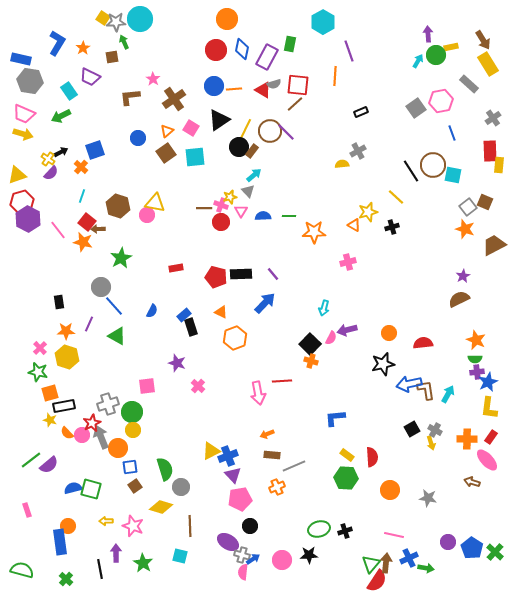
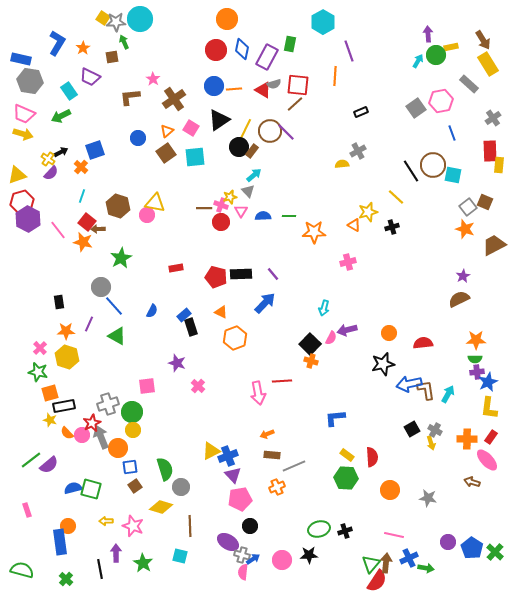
orange star at (476, 340): rotated 24 degrees counterclockwise
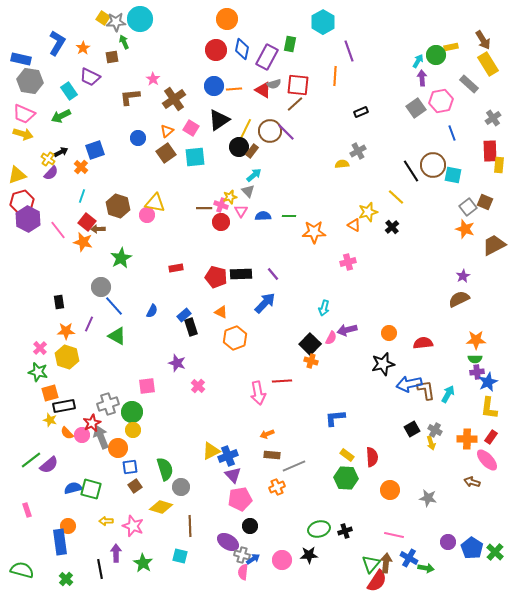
purple arrow at (428, 34): moved 6 px left, 44 px down
black cross at (392, 227): rotated 24 degrees counterclockwise
blue cross at (409, 558): rotated 36 degrees counterclockwise
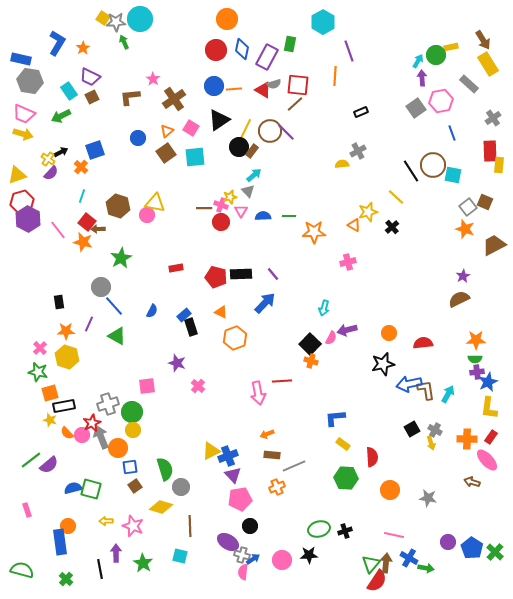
brown square at (112, 57): moved 20 px left, 40 px down; rotated 16 degrees counterclockwise
yellow rectangle at (347, 455): moved 4 px left, 11 px up
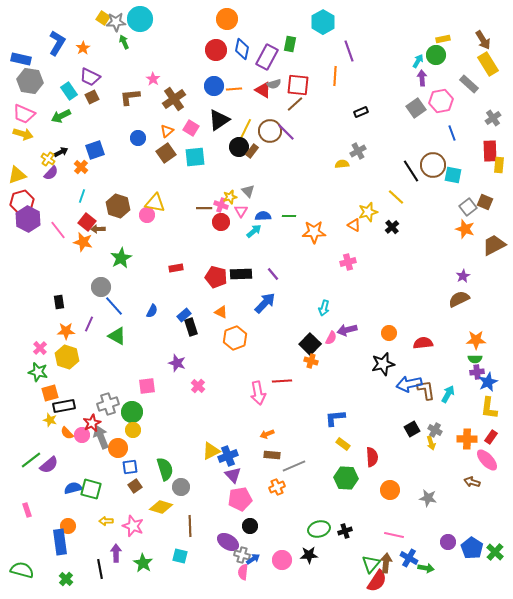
yellow rectangle at (451, 47): moved 8 px left, 8 px up
cyan arrow at (254, 175): moved 56 px down
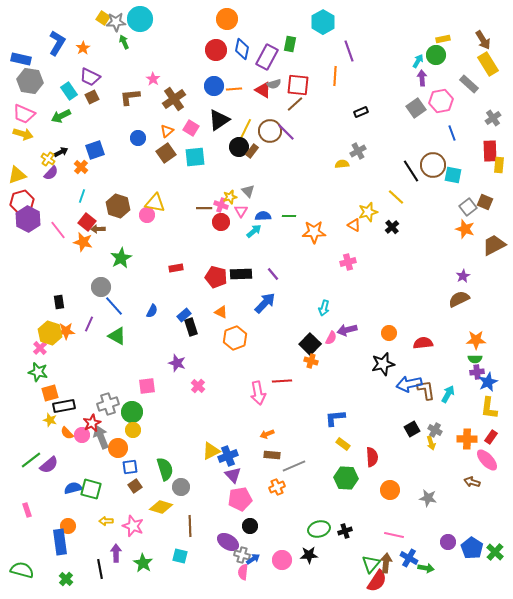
yellow hexagon at (67, 357): moved 17 px left, 24 px up
